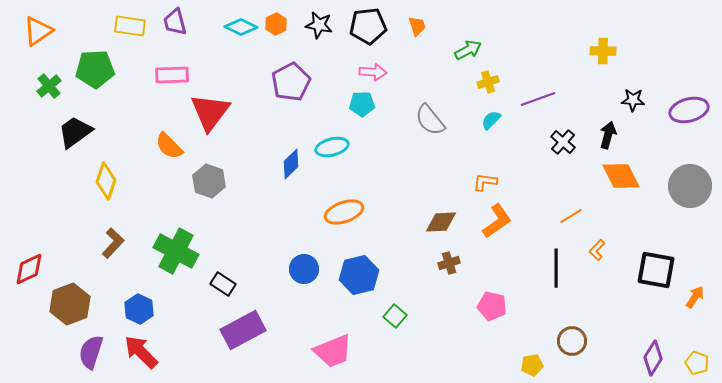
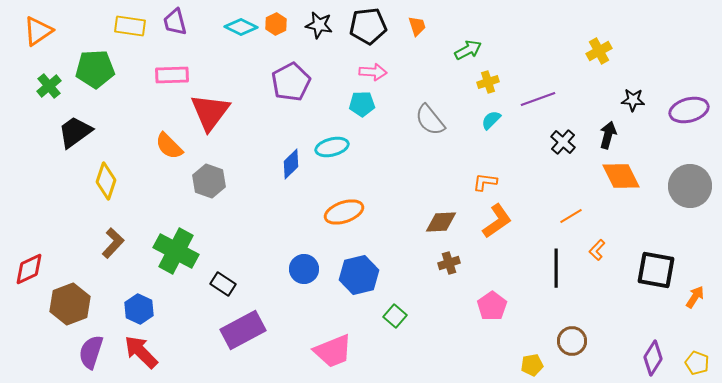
yellow cross at (603, 51): moved 4 px left; rotated 30 degrees counterclockwise
pink pentagon at (492, 306): rotated 24 degrees clockwise
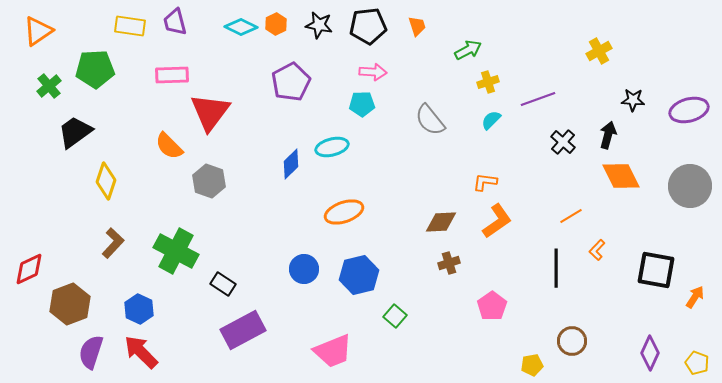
purple diamond at (653, 358): moved 3 px left, 5 px up; rotated 8 degrees counterclockwise
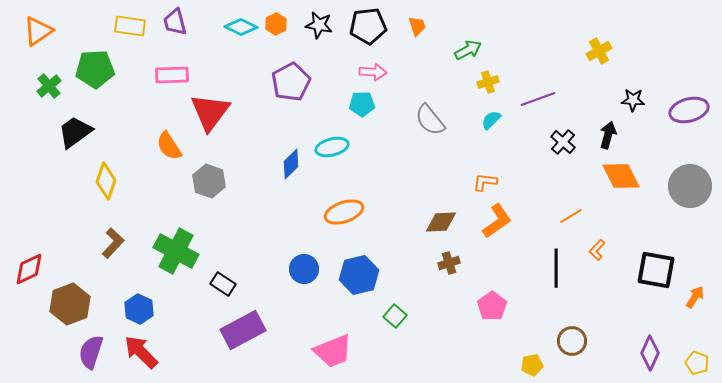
orange semicircle at (169, 146): rotated 12 degrees clockwise
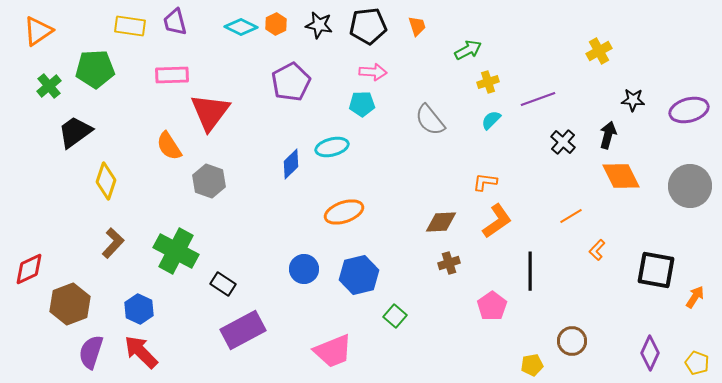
black line at (556, 268): moved 26 px left, 3 px down
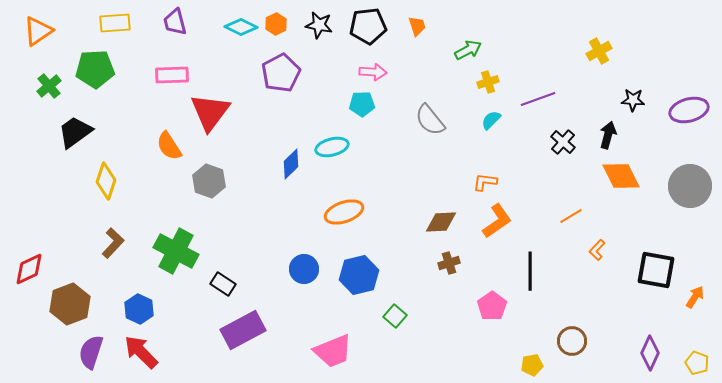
yellow rectangle at (130, 26): moved 15 px left, 3 px up; rotated 12 degrees counterclockwise
purple pentagon at (291, 82): moved 10 px left, 9 px up
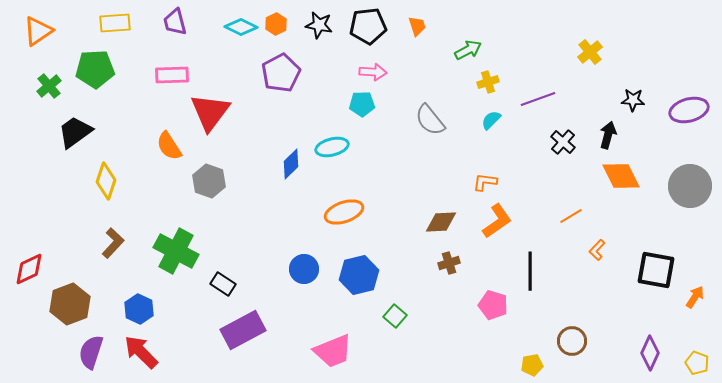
yellow cross at (599, 51): moved 9 px left, 1 px down; rotated 10 degrees counterclockwise
pink pentagon at (492, 306): moved 1 px right, 1 px up; rotated 20 degrees counterclockwise
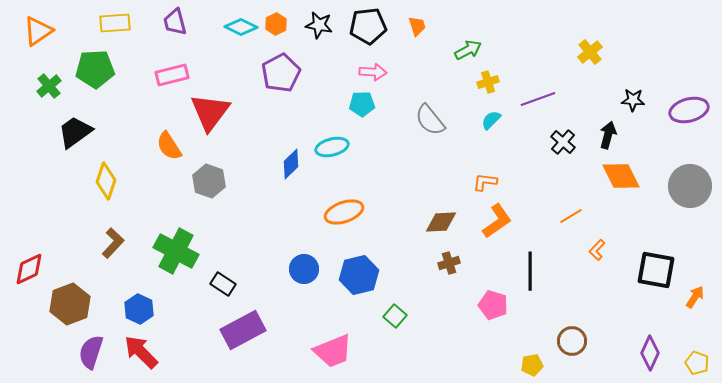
pink rectangle at (172, 75): rotated 12 degrees counterclockwise
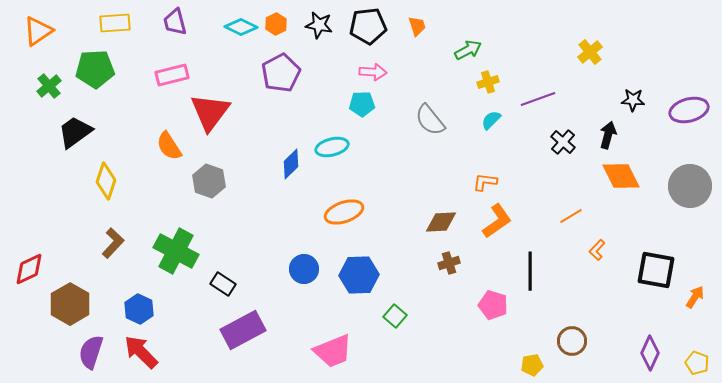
blue hexagon at (359, 275): rotated 12 degrees clockwise
brown hexagon at (70, 304): rotated 9 degrees counterclockwise
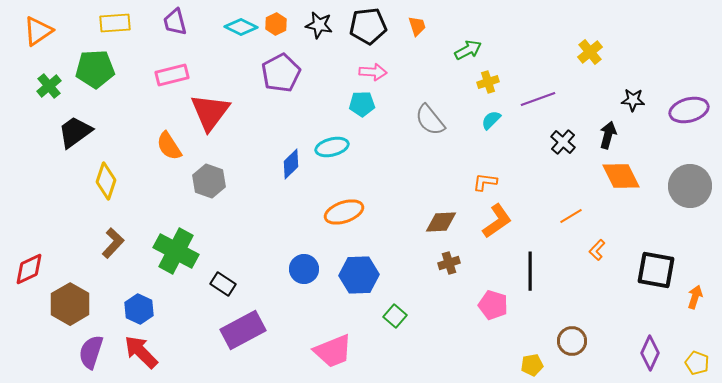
orange arrow at (695, 297): rotated 15 degrees counterclockwise
